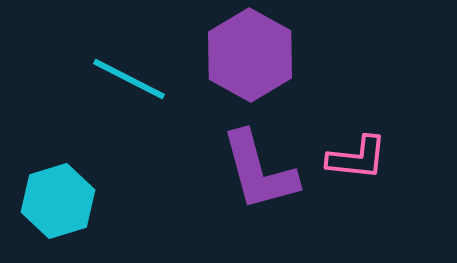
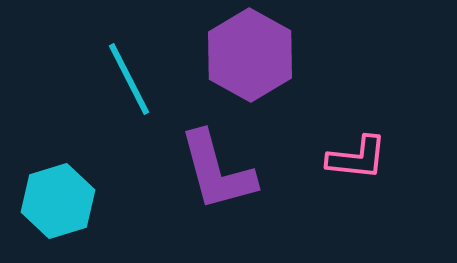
cyan line: rotated 36 degrees clockwise
purple L-shape: moved 42 px left
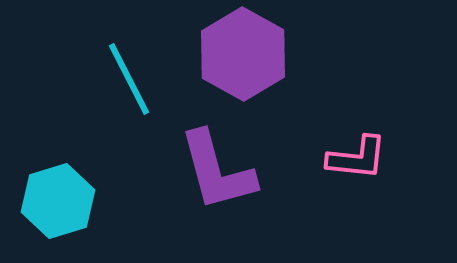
purple hexagon: moved 7 px left, 1 px up
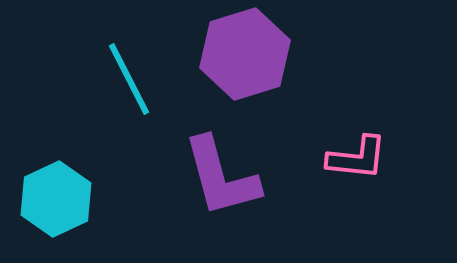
purple hexagon: moved 2 px right; rotated 14 degrees clockwise
purple L-shape: moved 4 px right, 6 px down
cyan hexagon: moved 2 px left, 2 px up; rotated 8 degrees counterclockwise
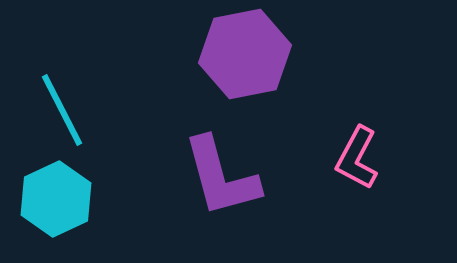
purple hexagon: rotated 6 degrees clockwise
cyan line: moved 67 px left, 31 px down
pink L-shape: rotated 112 degrees clockwise
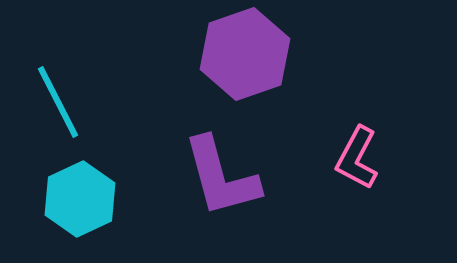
purple hexagon: rotated 8 degrees counterclockwise
cyan line: moved 4 px left, 8 px up
cyan hexagon: moved 24 px right
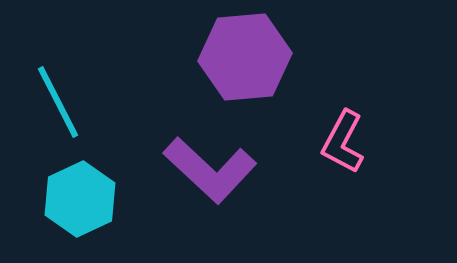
purple hexagon: moved 3 px down; rotated 14 degrees clockwise
pink L-shape: moved 14 px left, 16 px up
purple L-shape: moved 11 px left, 7 px up; rotated 32 degrees counterclockwise
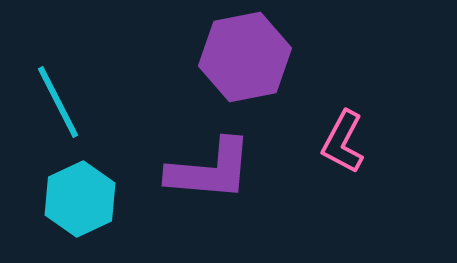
purple hexagon: rotated 6 degrees counterclockwise
purple L-shape: rotated 38 degrees counterclockwise
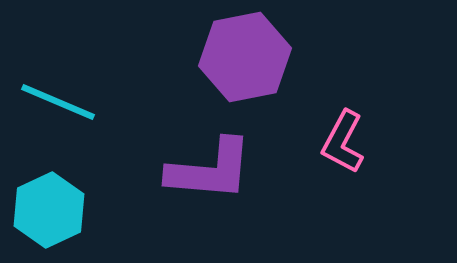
cyan line: rotated 40 degrees counterclockwise
cyan hexagon: moved 31 px left, 11 px down
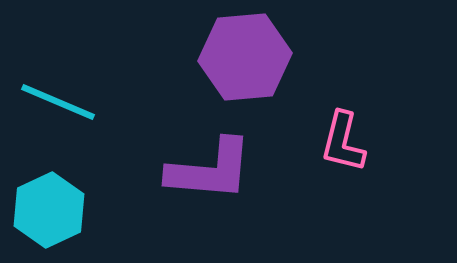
purple hexagon: rotated 6 degrees clockwise
pink L-shape: rotated 14 degrees counterclockwise
